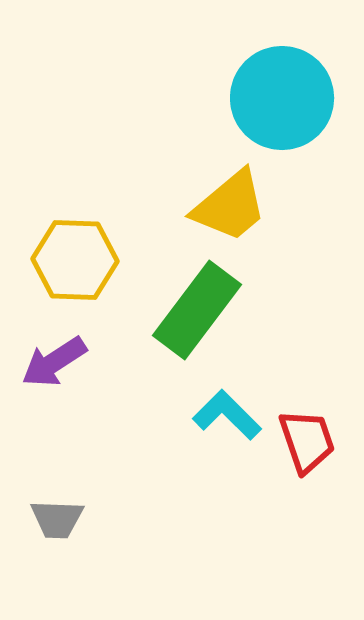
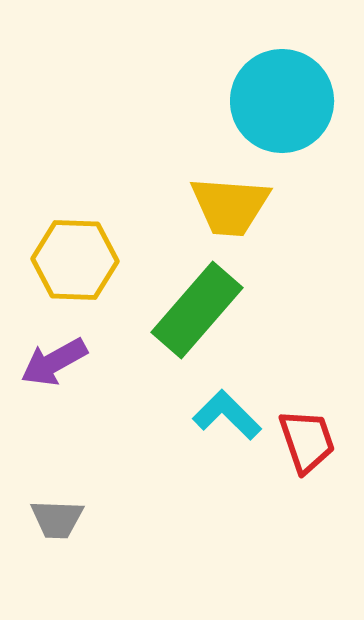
cyan circle: moved 3 px down
yellow trapezoid: rotated 44 degrees clockwise
green rectangle: rotated 4 degrees clockwise
purple arrow: rotated 4 degrees clockwise
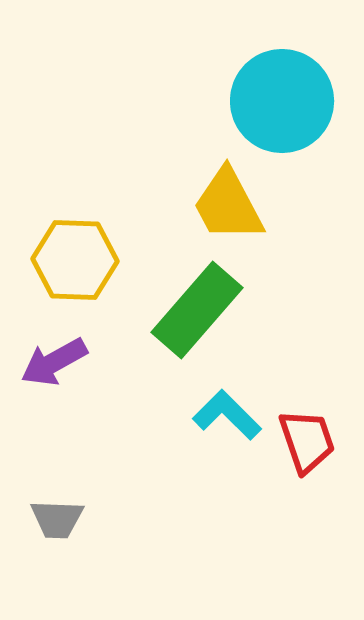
yellow trapezoid: moved 2 px left, 1 px up; rotated 58 degrees clockwise
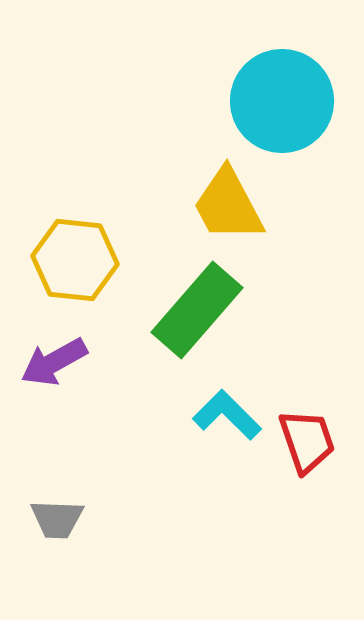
yellow hexagon: rotated 4 degrees clockwise
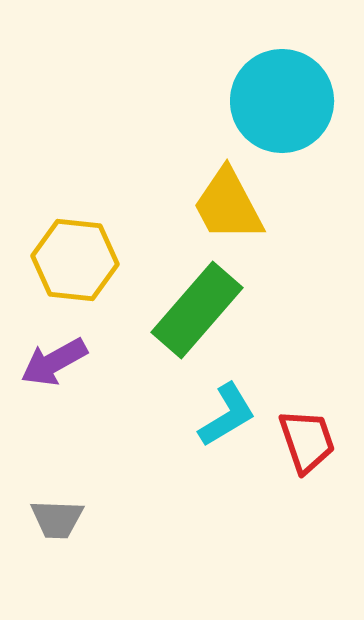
cyan L-shape: rotated 104 degrees clockwise
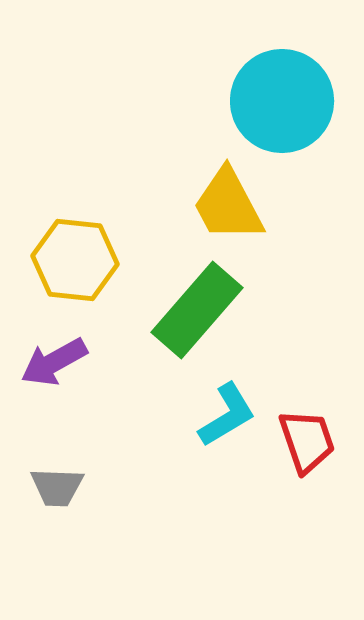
gray trapezoid: moved 32 px up
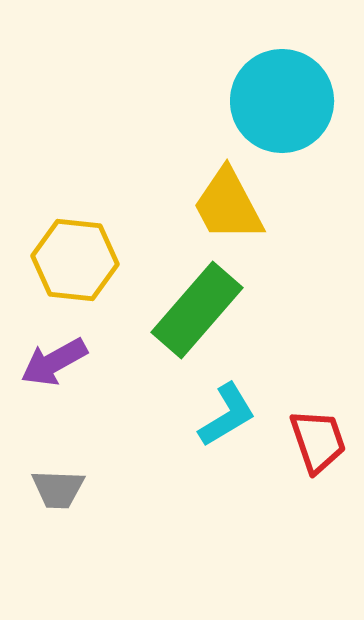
red trapezoid: moved 11 px right
gray trapezoid: moved 1 px right, 2 px down
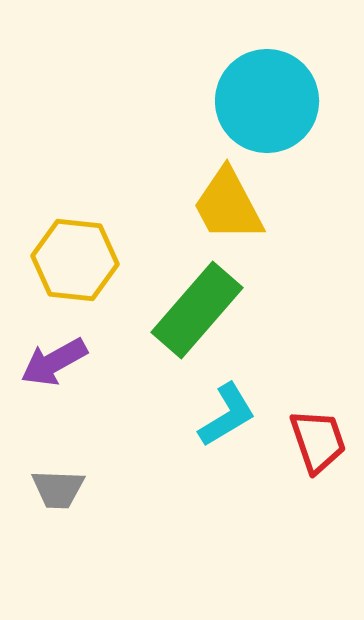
cyan circle: moved 15 px left
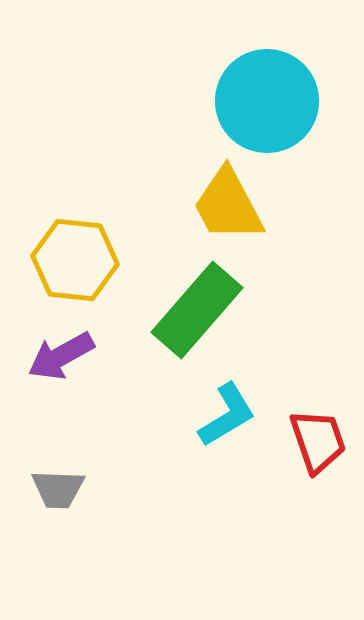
purple arrow: moved 7 px right, 6 px up
